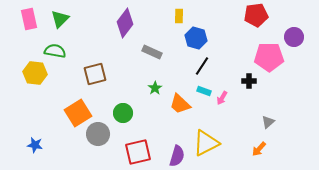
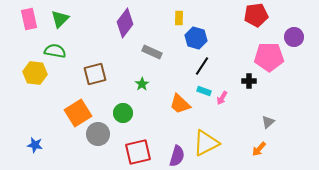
yellow rectangle: moved 2 px down
green star: moved 13 px left, 4 px up
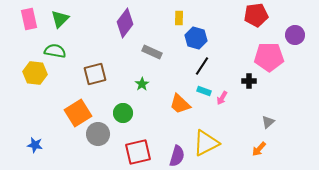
purple circle: moved 1 px right, 2 px up
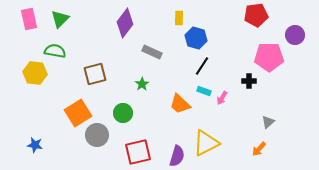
gray circle: moved 1 px left, 1 px down
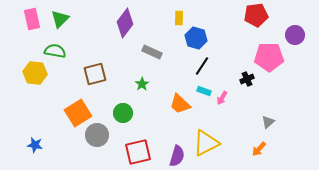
pink rectangle: moved 3 px right
black cross: moved 2 px left, 2 px up; rotated 24 degrees counterclockwise
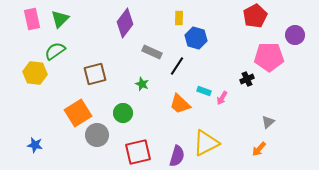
red pentagon: moved 1 px left, 1 px down; rotated 20 degrees counterclockwise
green semicircle: rotated 45 degrees counterclockwise
black line: moved 25 px left
green star: rotated 16 degrees counterclockwise
